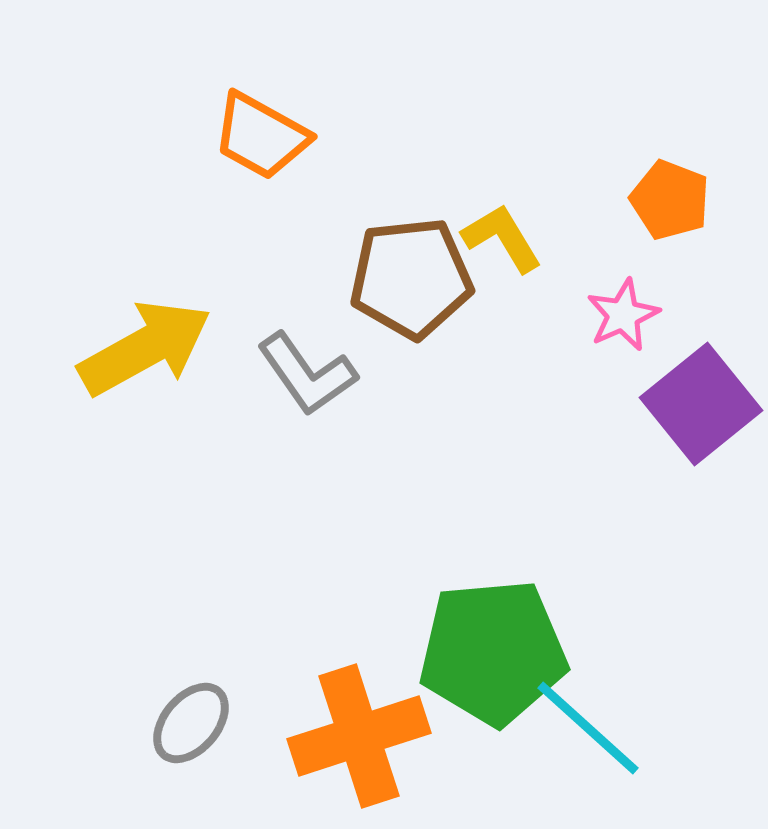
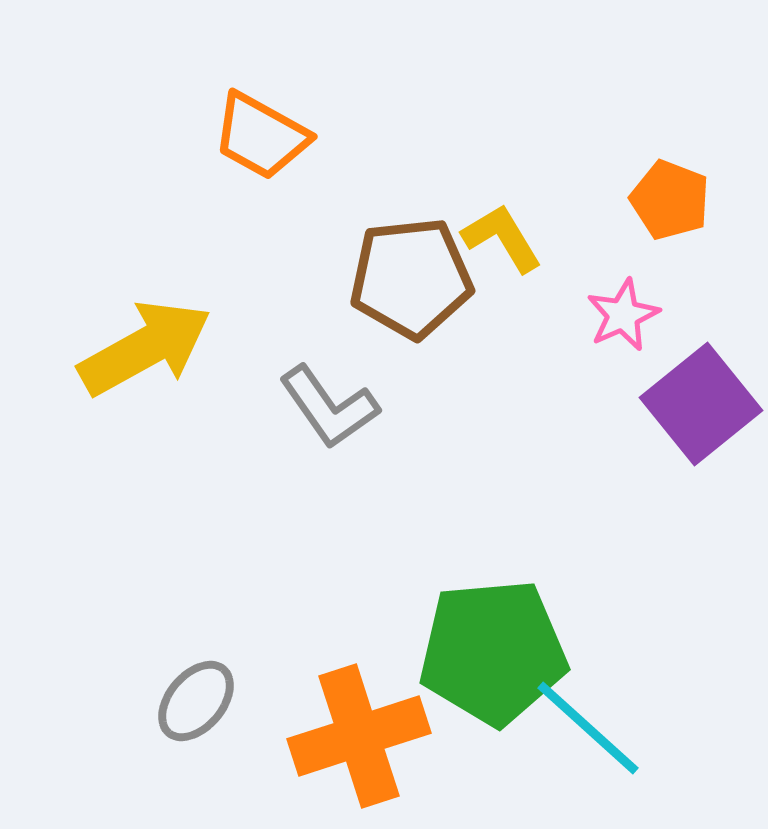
gray L-shape: moved 22 px right, 33 px down
gray ellipse: moved 5 px right, 22 px up
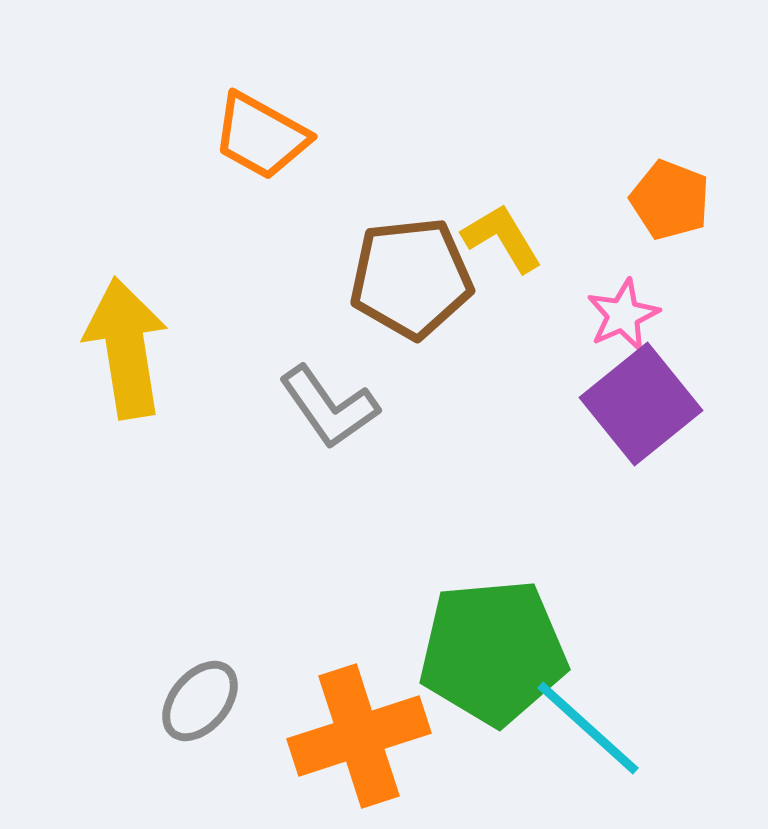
yellow arrow: moved 19 px left; rotated 70 degrees counterclockwise
purple square: moved 60 px left
gray ellipse: moved 4 px right
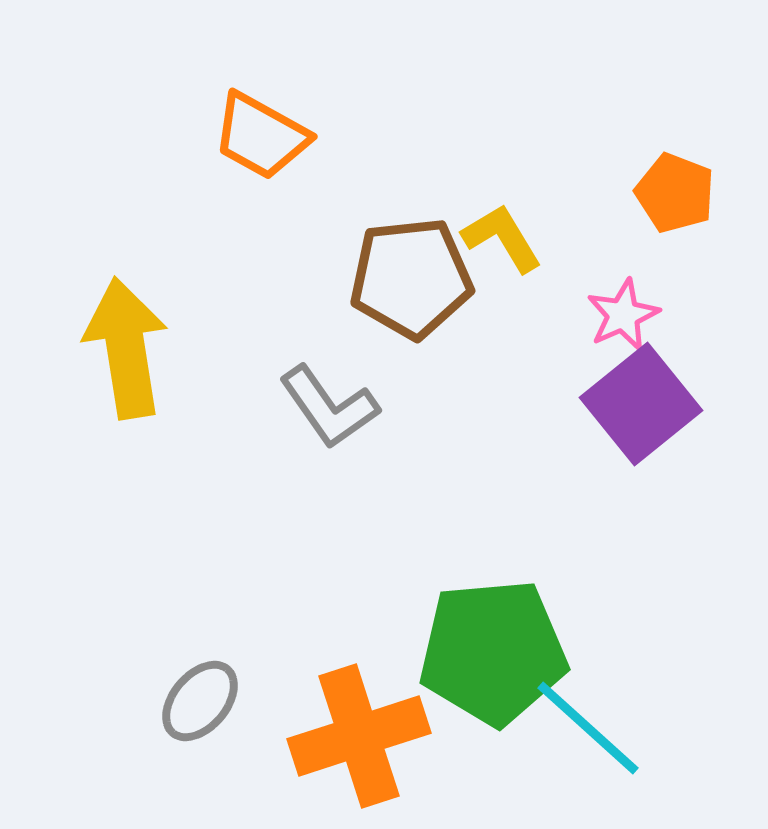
orange pentagon: moved 5 px right, 7 px up
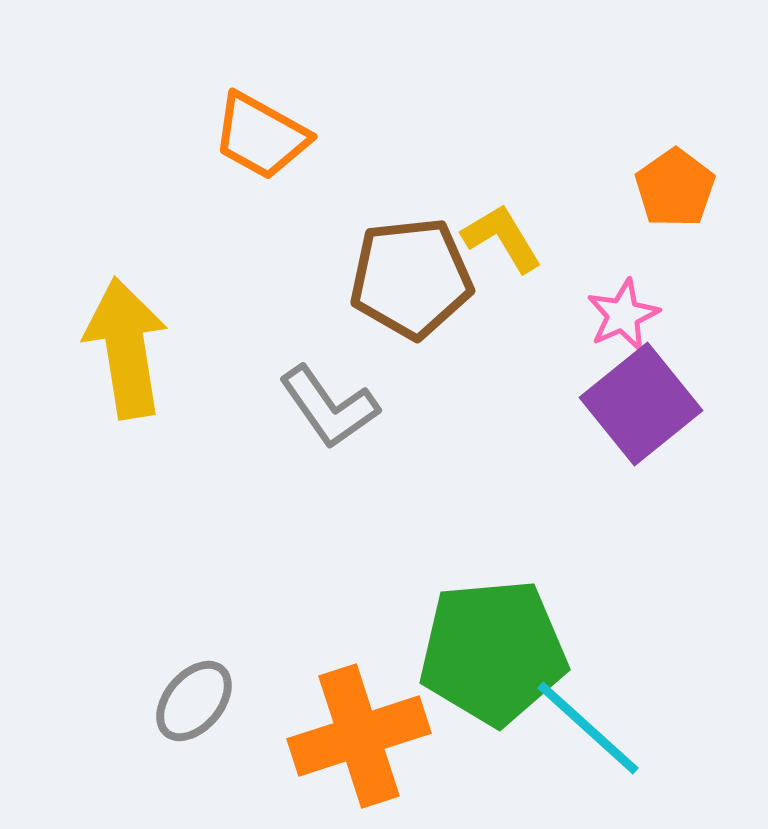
orange pentagon: moved 5 px up; rotated 16 degrees clockwise
gray ellipse: moved 6 px left
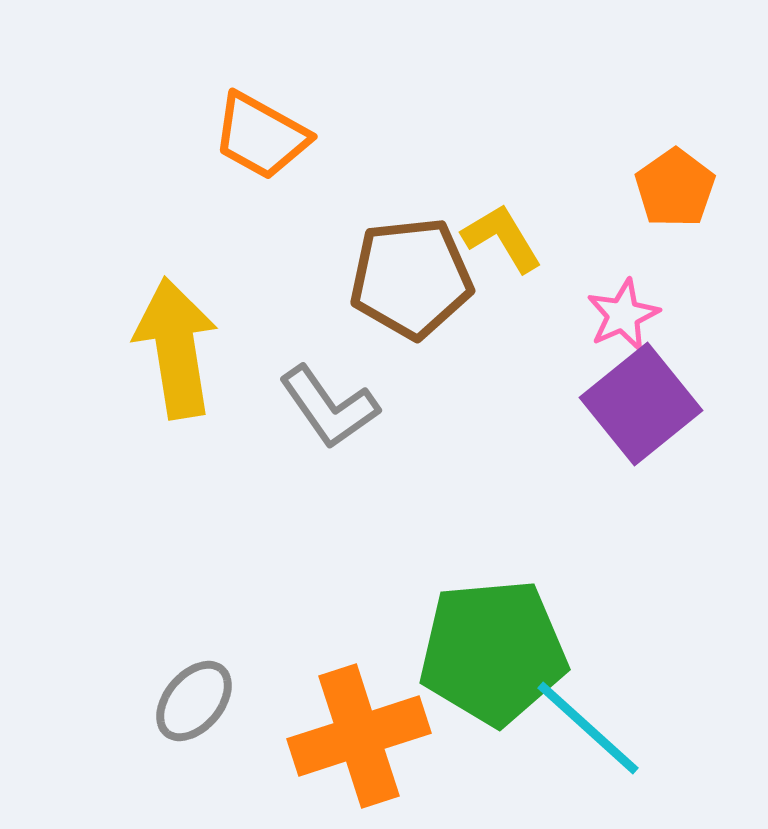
yellow arrow: moved 50 px right
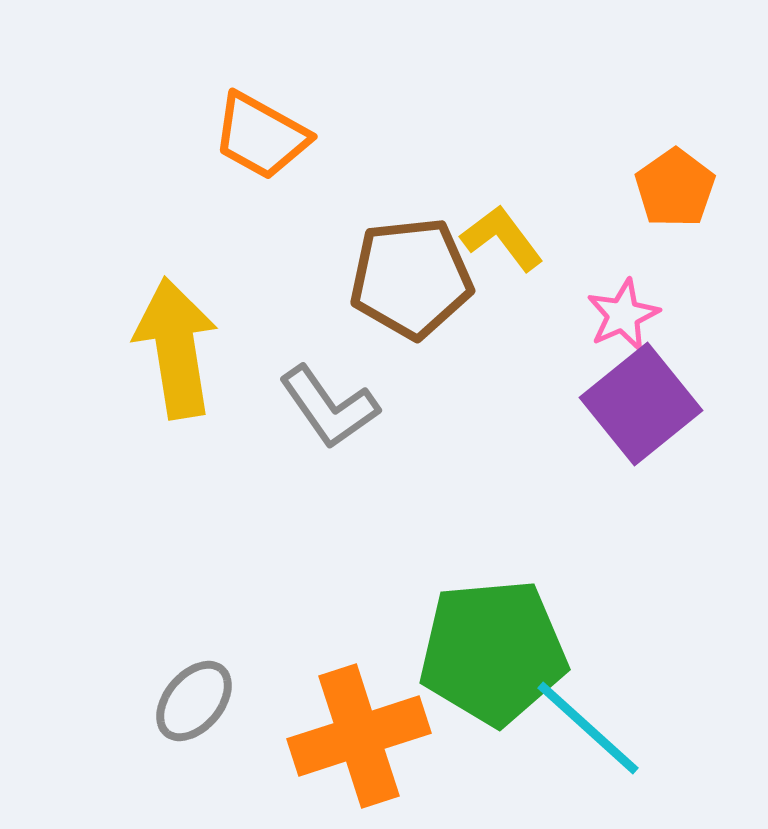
yellow L-shape: rotated 6 degrees counterclockwise
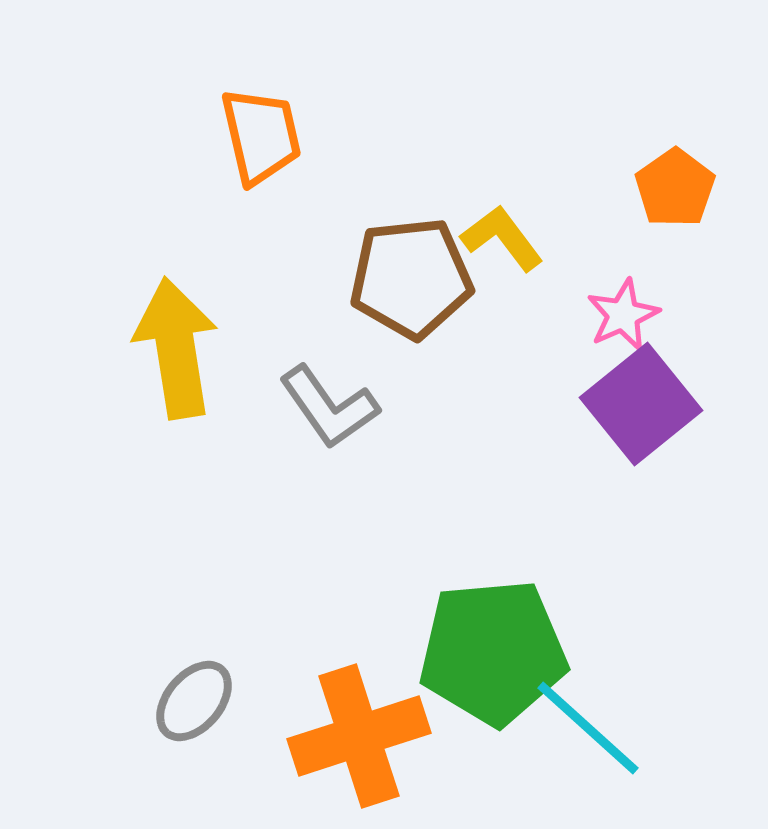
orange trapezoid: rotated 132 degrees counterclockwise
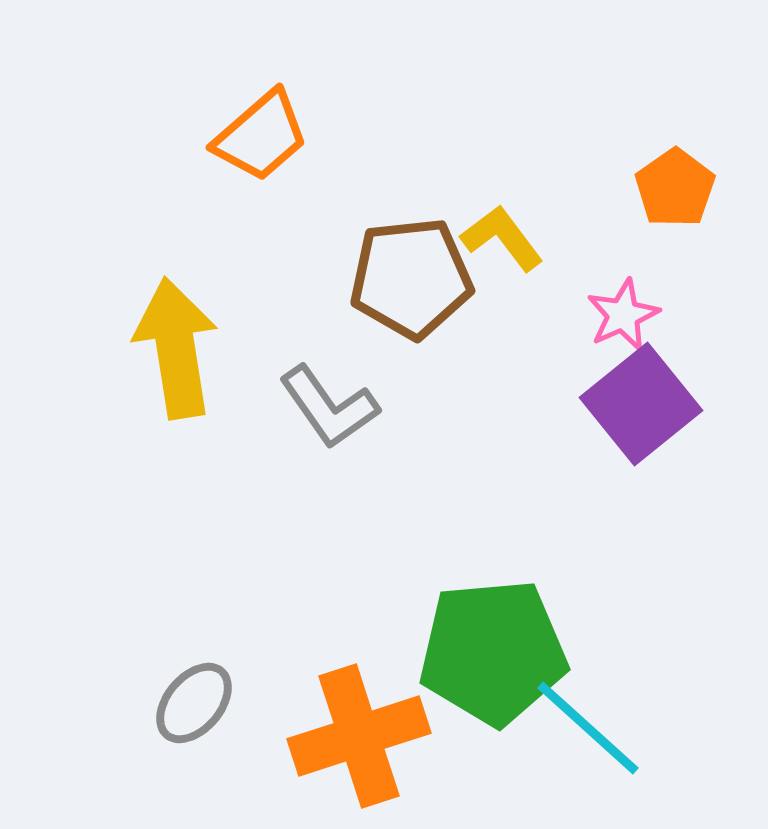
orange trapezoid: rotated 62 degrees clockwise
gray ellipse: moved 2 px down
